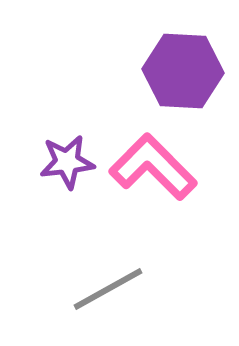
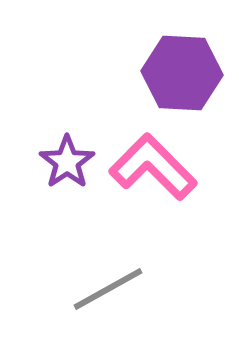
purple hexagon: moved 1 px left, 2 px down
purple star: rotated 28 degrees counterclockwise
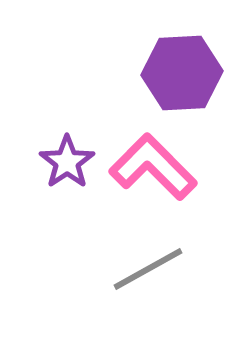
purple hexagon: rotated 6 degrees counterclockwise
gray line: moved 40 px right, 20 px up
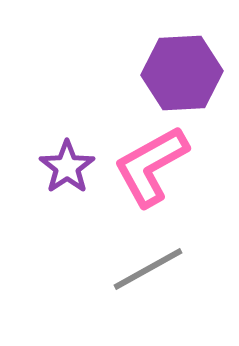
purple star: moved 5 px down
pink L-shape: moved 2 px left, 1 px up; rotated 74 degrees counterclockwise
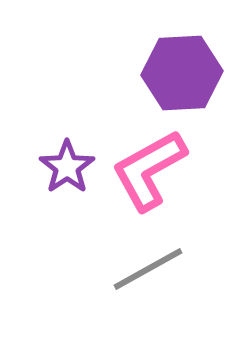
pink L-shape: moved 2 px left, 4 px down
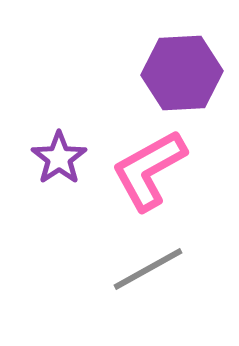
purple star: moved 8 px left, 9 px up
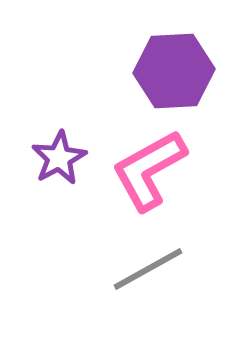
purple hexagon: moved 8 px left, 2 px up
purple star: rotated 6 degrees clockwise
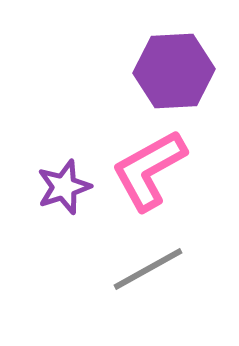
purple star: moved 5 px right, 29 px down; rotated 10 degrees clockwise
